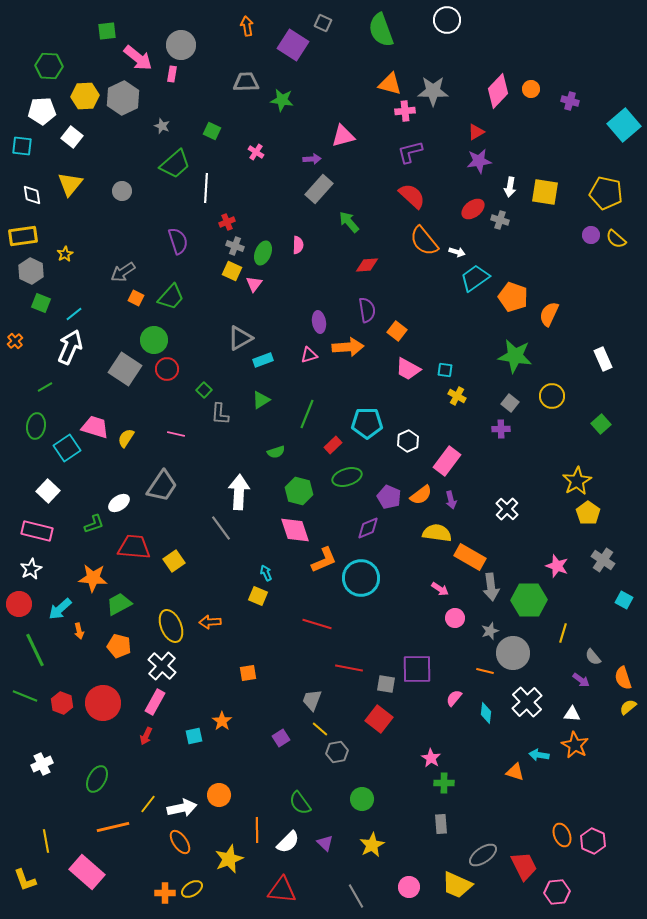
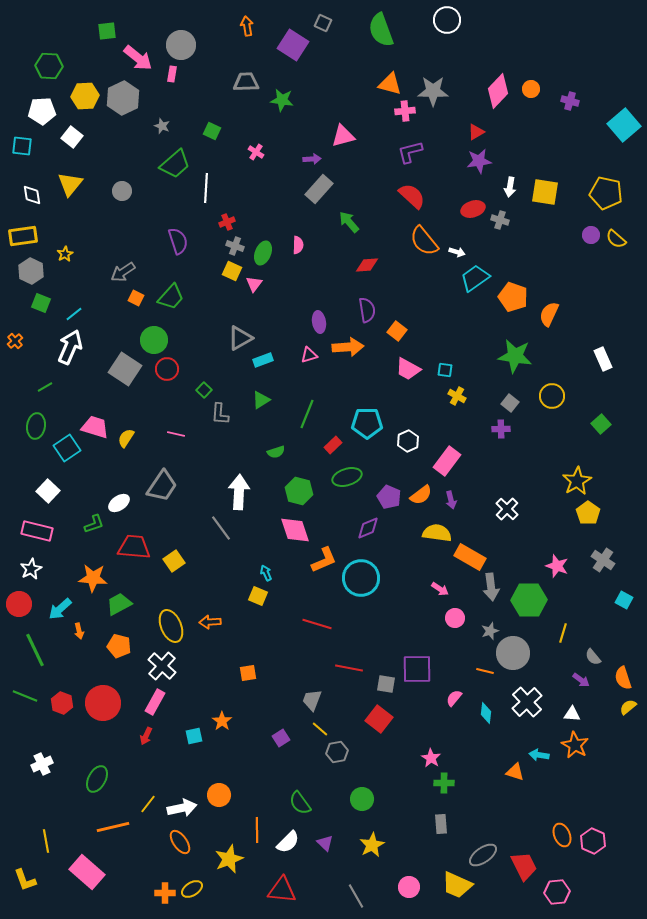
red ellipse at (473, 209): rotated 20 degrees clockwise
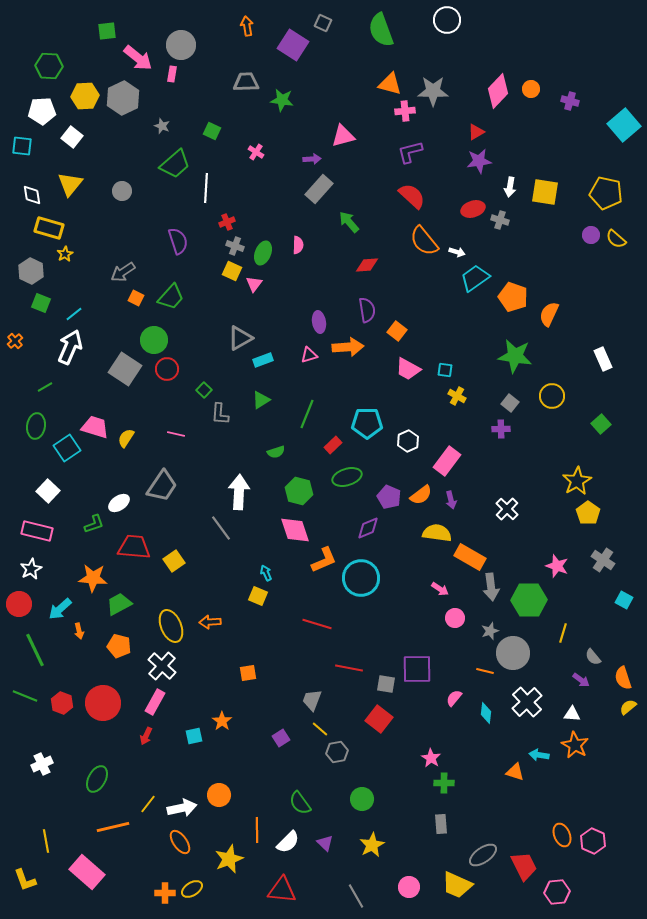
yellow rectangle at (23, 236): moved 26 px right, 8 px up; rotated 24 degrees clockwise
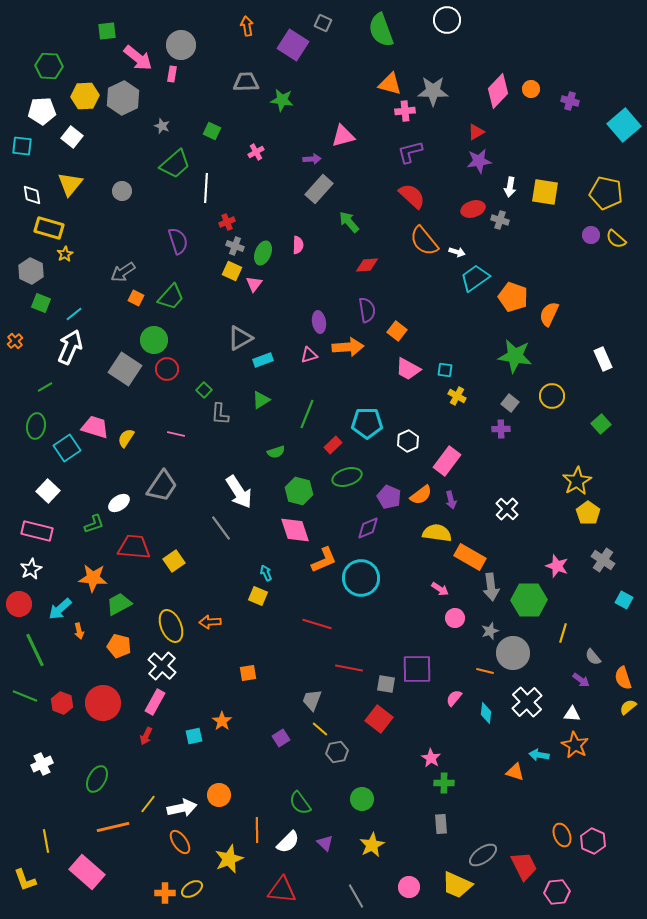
pink cross at (256, 152): rotated 28 degrees clockwise
white arrow at (239, 492): rotated 144 degrees clockwise
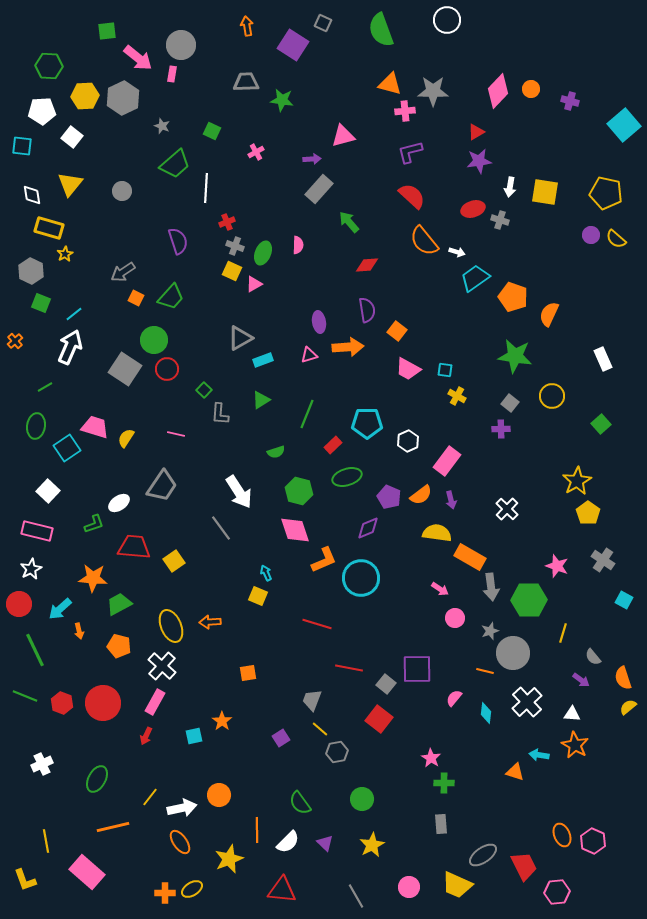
pink triangle at (254, 284): rotated 24 degrees clockwise
gray square at (386, 684): rotated 30 degrees clockwise
yellow line at (148, 804): moved 2 px right, 7 px up
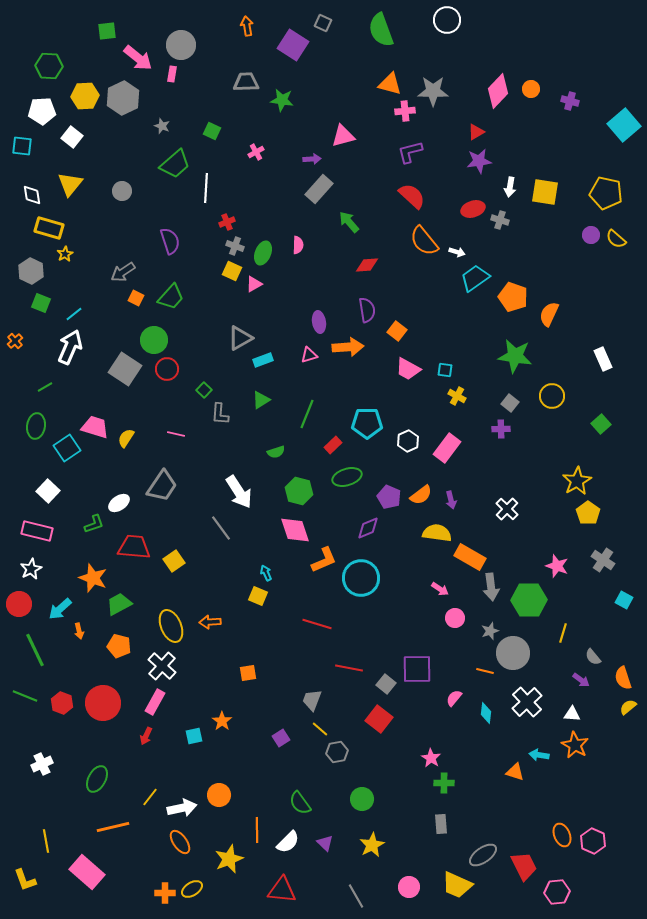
purple semicircle at (178, 241): moved 8 px left
pink rectangle at (447, 461): moved 13 px up
orange star at (93, 578): rotated 16 degrees clockwise
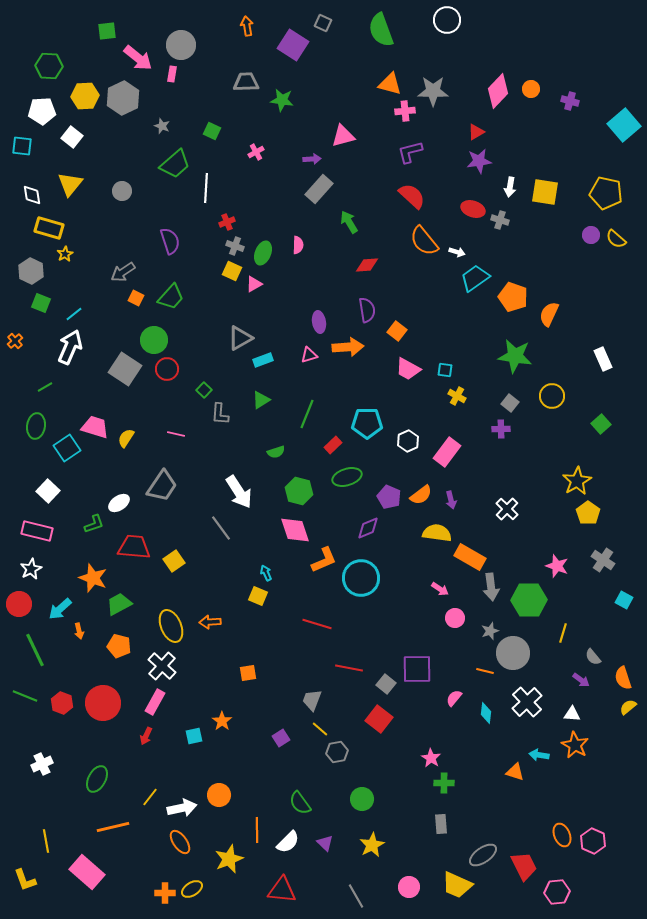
red ellipse at (473, 209): rotated 35 degrees clockwise
green arrow at (349, 222): rotated 10 degrees clockwise
pink rectangle at (447, 448): moved 4 px down
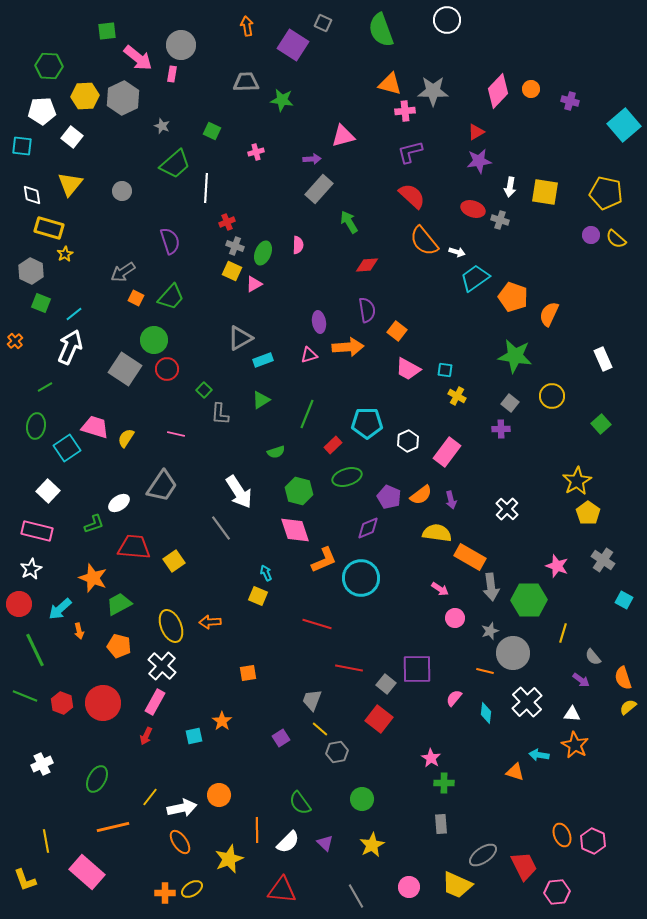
pink cross at (256, 152): rotated 14 degrees clockwise
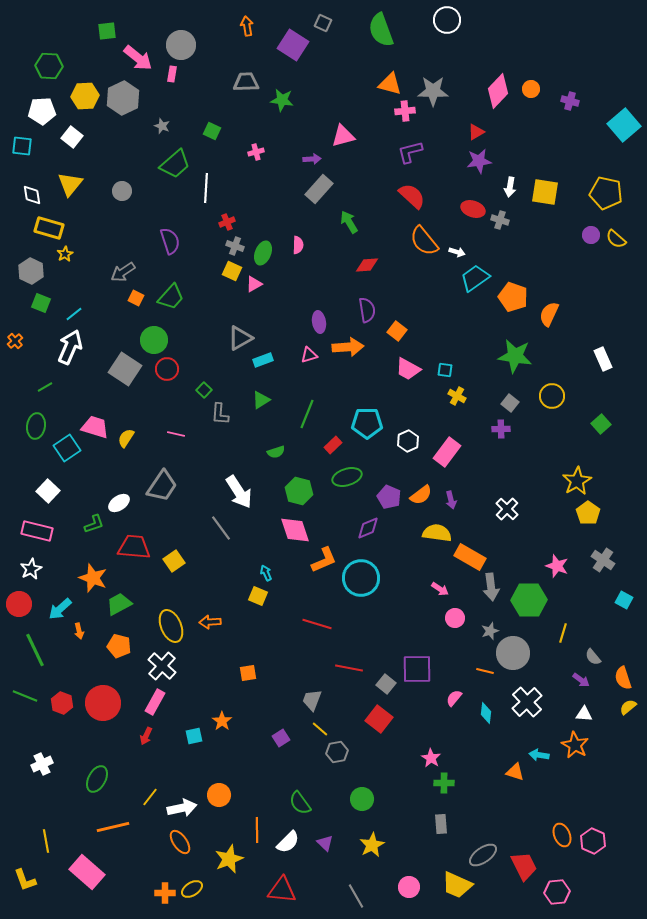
white triangle at (572, 714): moved 12 px right
